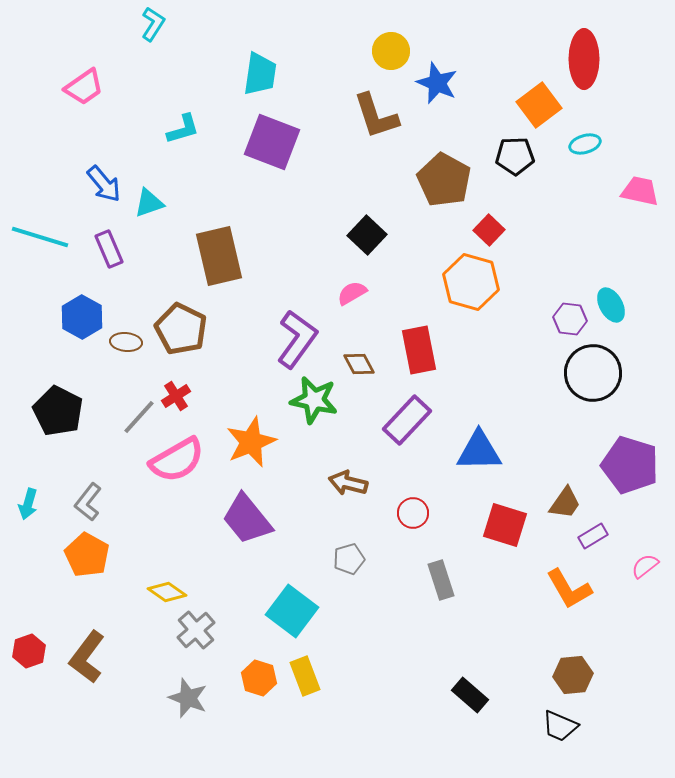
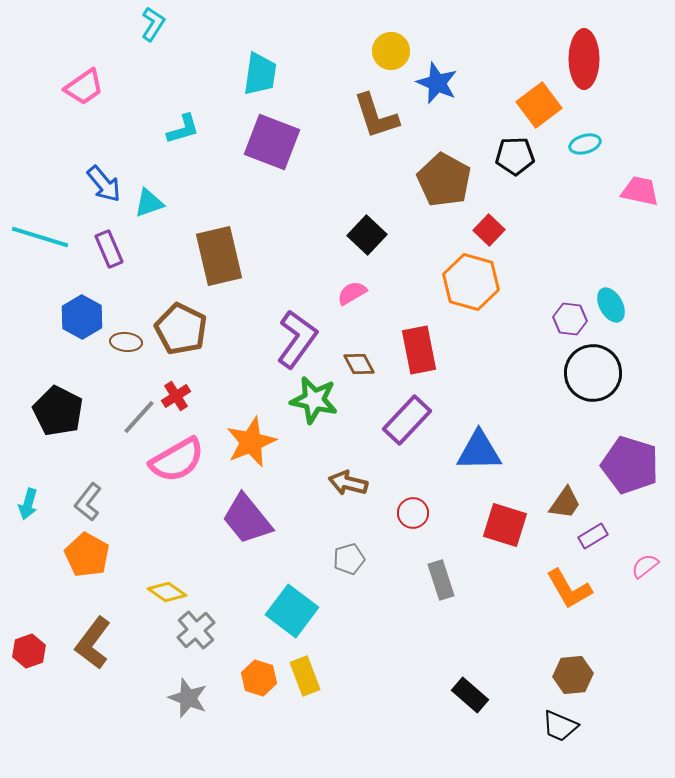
brown L-shape at (87, 657): moved 6 px right, 14 px up
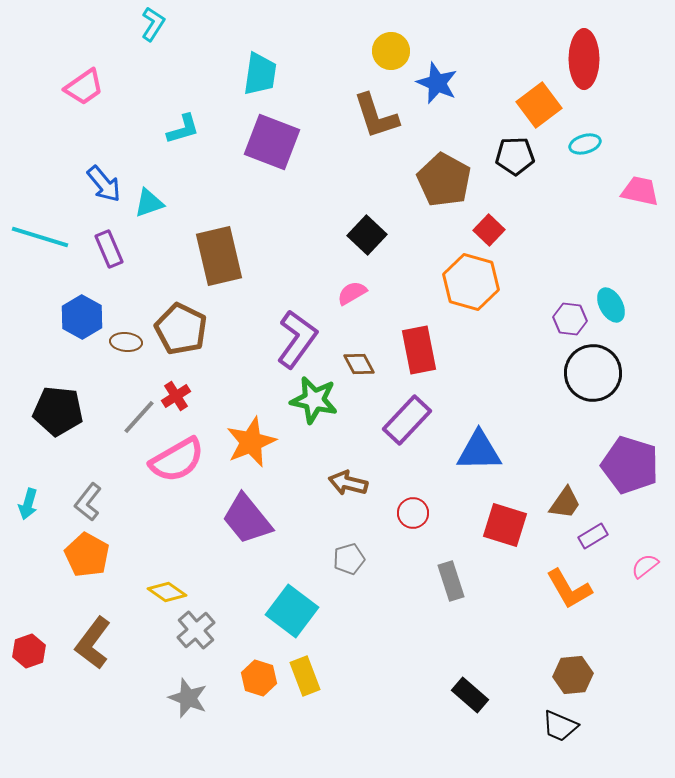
black pentagon at (58, 411): rotated 21 degrees counterclockwise
gray rectangle at (441, 580): moved 10 px right, 1 px down
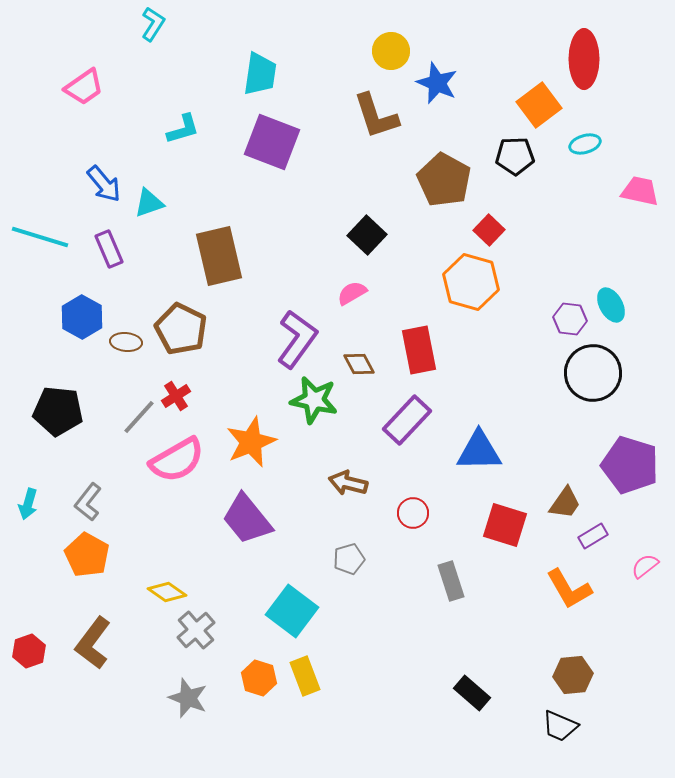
black rectangle at (470, 695): moved 2 px right, 2 px up
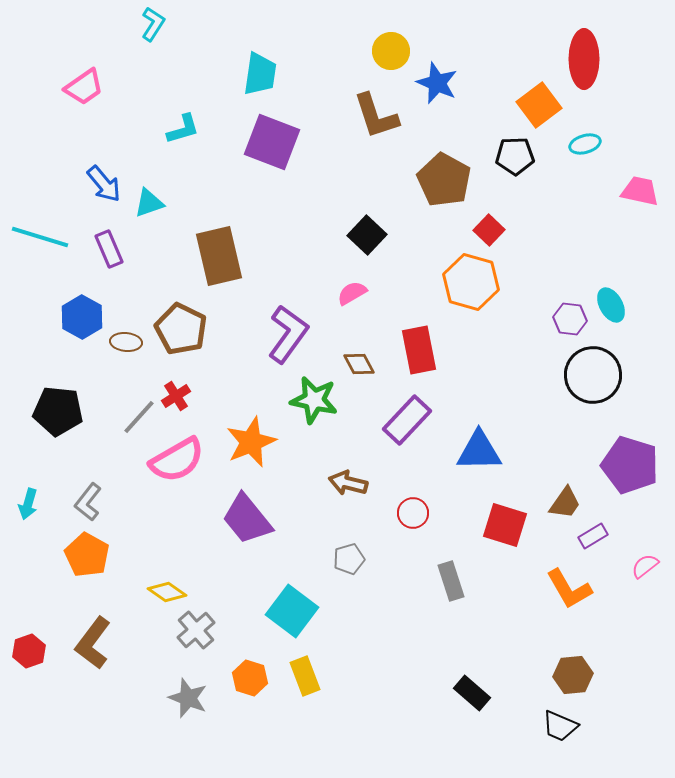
purple L-shape at (297, 339): moved 9 px left, 5 px up
black circle at (593, 373): moved 2 px down
orange hexagon at (259, 678): moved 9 px left
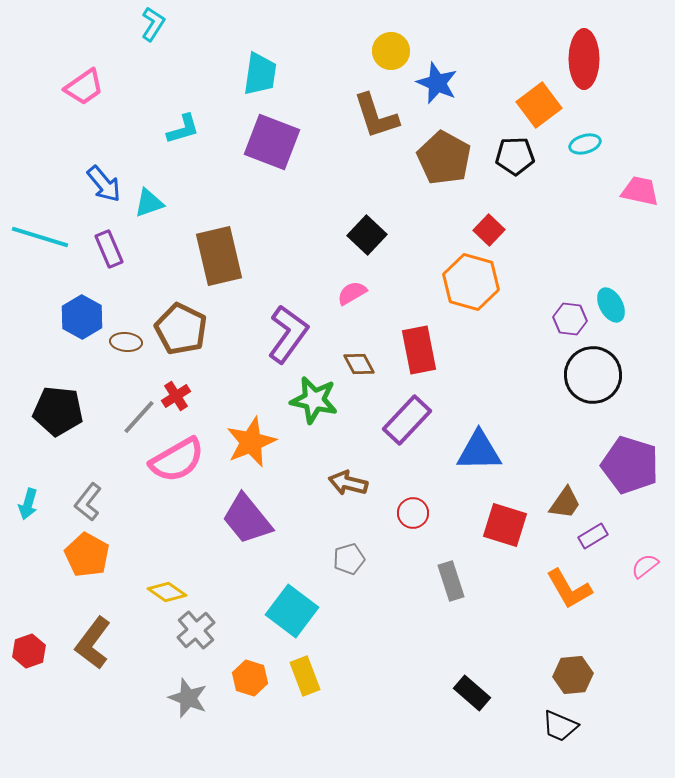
brown pentagon at (444, 180): moved 22 px up
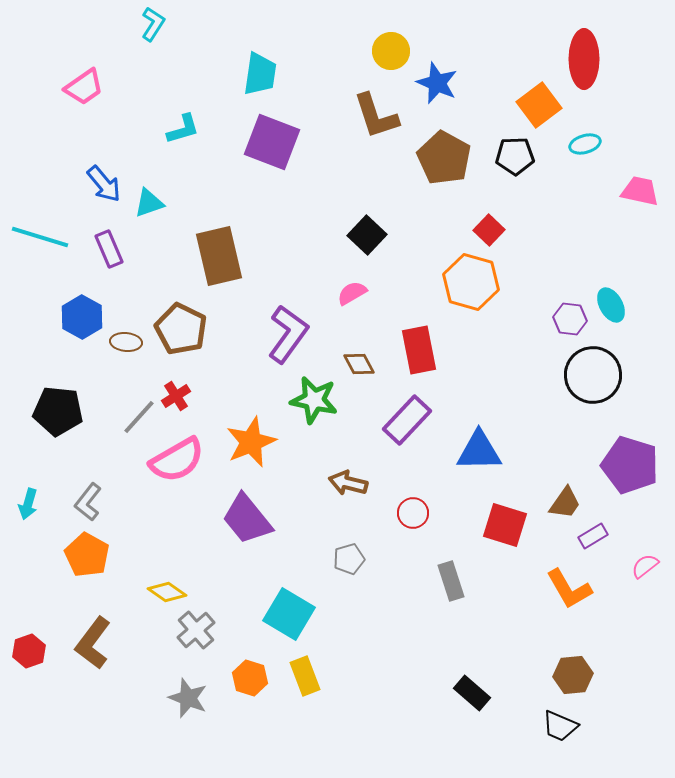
cyan square at (292, 611): moved 3 px left, 3 px down; rotated 6 degrees counterclockwise
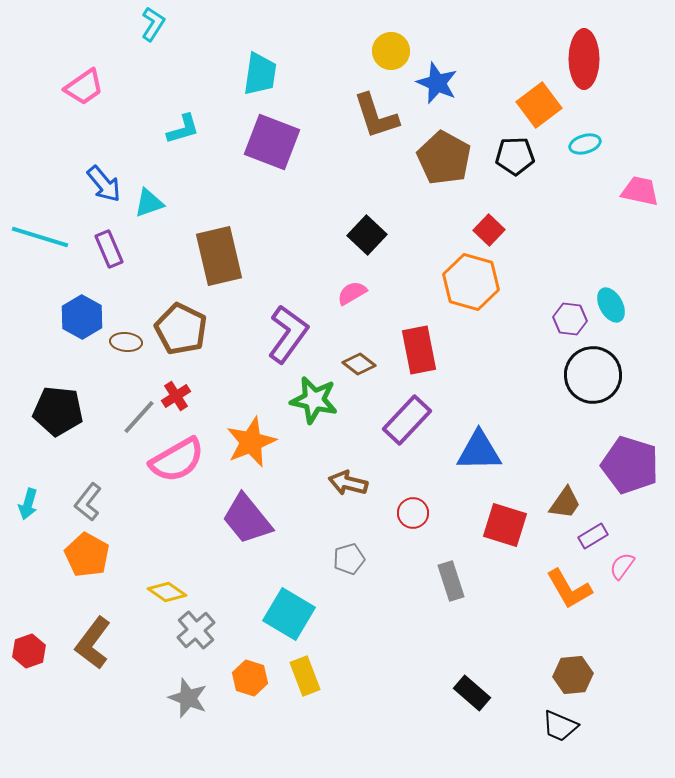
brown diamond at (359, 364): rotated 24 degrees counterclockwise
pink semicircle at (645, 566): moved 23 px left; rotated 16 degrees counterclockwise
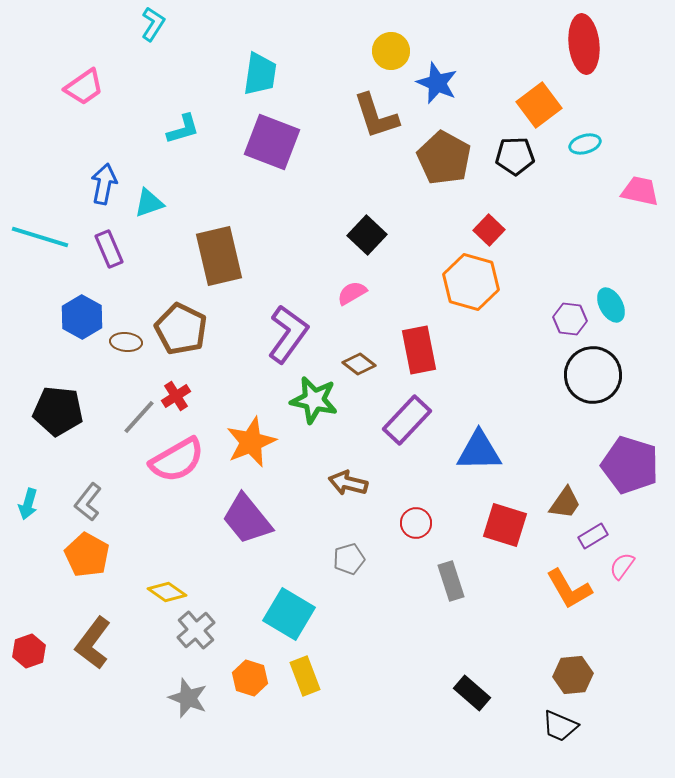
red ellipse at (584, 59): moved 15 px up; rotated 6 degrees counterclockwise
blue arrow at (104, 184): rotated 129 degrees counterclockwise
red circle at (413, 513): moved 3 px right, 10 px down
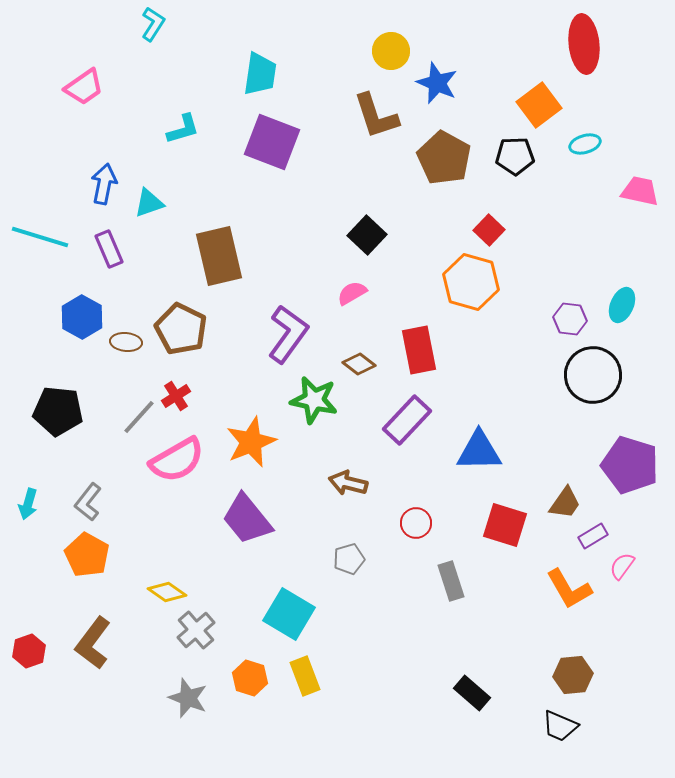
cyan ellipse at (611, 305): moved 11 px right; rotated 52 degrees clockwise
